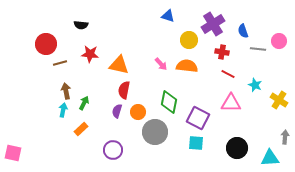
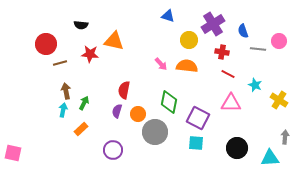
orange triangle: moved 5 px left, 24 px up
orange circle: moved 2 px down
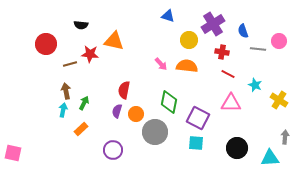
brown line: moved 10 px right, 1 px down
orange circle: moved 2 px left
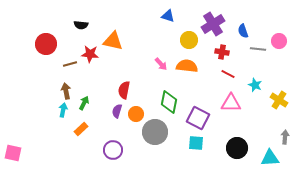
orange triangle: moved 1 px left
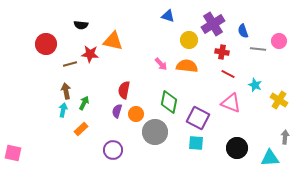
pink triangle: rotated 20 degrees clockwise
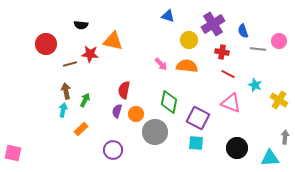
green arrow: moved 1 px right, 3 px up
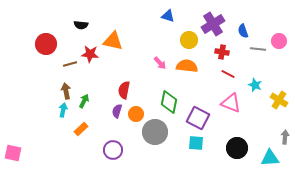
pink arrow: moved 1 px left, 1 px up
green arrow: moved 1 px left, 1 px down
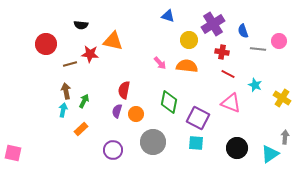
yellow cross: moved 3 px right, 2 px up
gray circle: moved 2 px left, 10 px down
cyan triangle: moved 4 px up; rotated 30 degrees counterclockwise
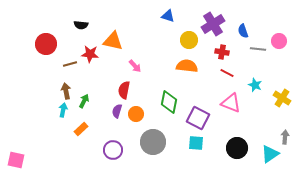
pink arrow: moved 25 px left, 3 px down
red line: moved 1 px left, 1 px up
pink square: moved 3 px right, 7 px down
